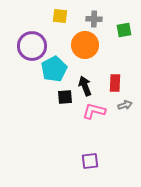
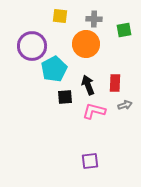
orange circle: moved 1 px right, 1 px up
black arrow: moved 3 px right, 1 px up
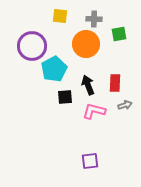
green square: moved 5 px left, 4 px down
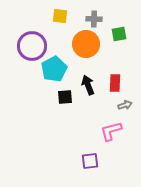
pink L-shape: moved 17 px right, 20 px down; rotated 30 degrees counterclockwise
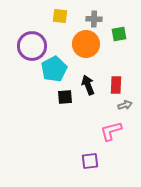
red rectangle: moved 1 px right, 2 px down
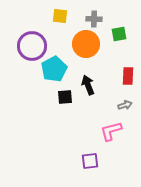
red rectangle: moved 12 px right, 9 px up
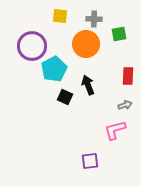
black square: rotated 28 degrees clockwise
pink L-shape: moved 4 px right, 1 px up
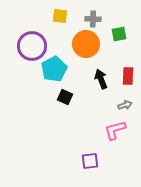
gray cross: moved 1 px left
black arrow: moved 13 px right, 6 px up
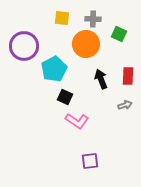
yellow square: moved 2 px right, 2 px down
green square: rotated 35 degrees clockwise
purple circle: moved 8 px left
pink L-shape: moved 38 px left, 9 px up; rotated 130 degrees counterclockwise
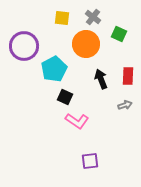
gray cross: moved 2 px up; rotated 35 degrees clockwise
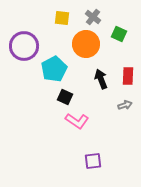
purple square: moved 3 px right
